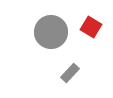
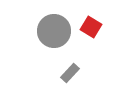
gray circle: moved 3 px right, 1 px up
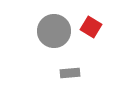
gray rectangle: rotated 42 degrees clockwise
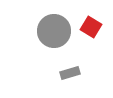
gray rectangle: rotated 12 degrees counterclockwise
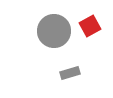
red square: moved 1 px left, 1 px up; rotated 30 degrees clockwise
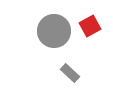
gray rectangle: rotated 60 degrees clockwise
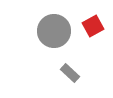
red square: moved 3 px right
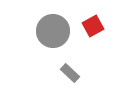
gray circle: moved 1 px left
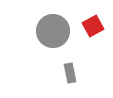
gray rectangle: rotated 36 degrees clockwise
